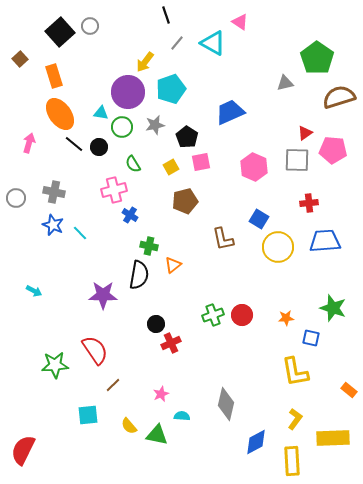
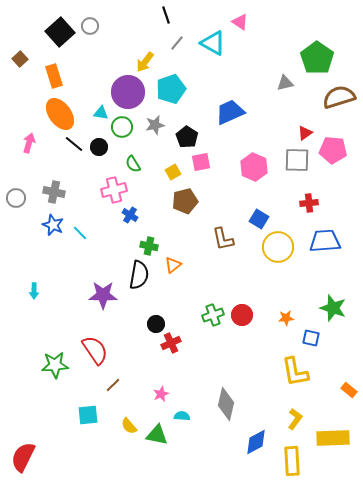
yellow square at (171, 167): moved 2 px right, 5 px down
cyan arrow at (34, 291): rotated 63 degrees clockwise
red semicircle at (23, 450): moved 7 px down
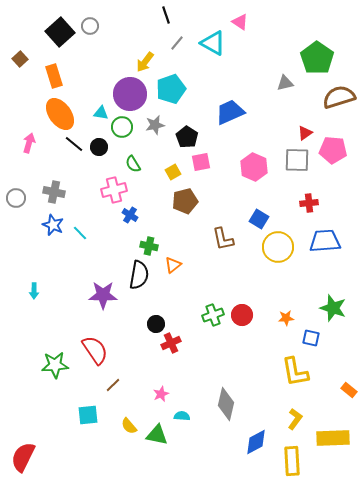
purple circle at (128, 92): moved 2 px right, 2 px down
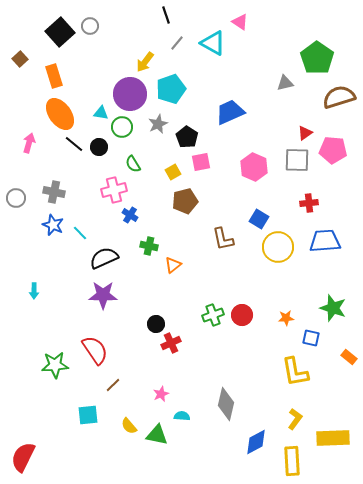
gray star at (155, 125): moved 3 px right, 1 px up; rotated 12 degrees counterclockwise
black semicircle at (139, 275): moved 35 px left, 17 px up; rotated 124 degrees counterclockwise
orange rectangle at (349, 390): moved 33 px up
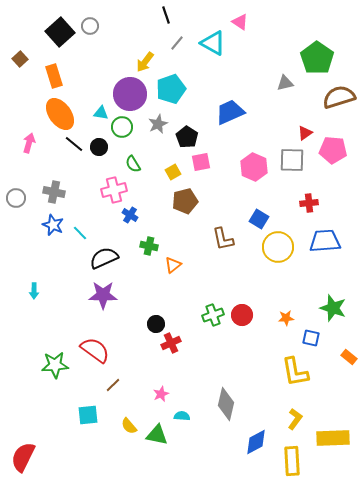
gray square at (297, 160): moved 5 px left
red semicircle at (95, 350): rotated 20 degrees counterclockwise
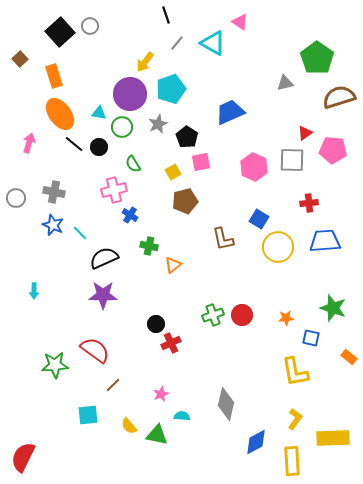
cyan triangle at (101, 113): moved 2 px left
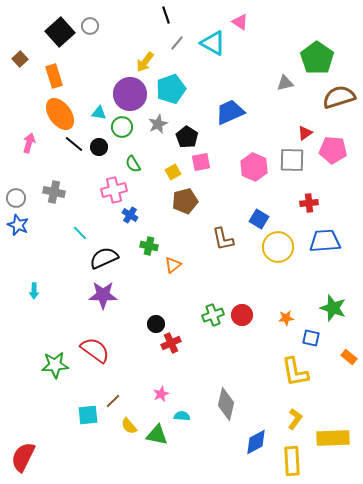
blue star at (53, 225): moved 35 px left
brown line at (113, 385): moved 16 px down
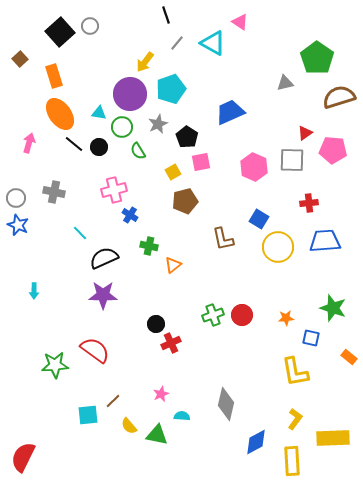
green semicircle at (133, 164): moved 5 px right, 13 px up
